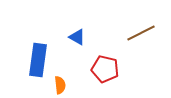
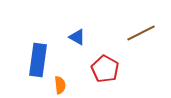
red pentagon: rotated 16 degrees clockwise
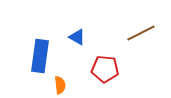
blue rectangle: moved 2 px right, 4 px up
red pentagon: rotated 24 degrees counterclockwise
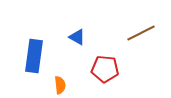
blue rectangle: moved 6 px left
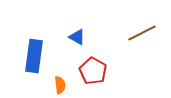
brown line: moved 1 px right
red pentagon: moved 12 px left, 2 px down; rotated 24 degrees clockwise
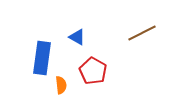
blue rectangle: moved 8 px right, 2 px down
orange semicircle: moved 1 px right
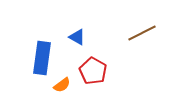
orange semicircle: moved 1 px right; rotated 60 degrees clockwise
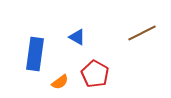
blue rectangle: moved 7 px left, 4 px up
red pentagon: moved 2 px right, 3 px down
orange semicircle: moved 2 px left, 3 px up
